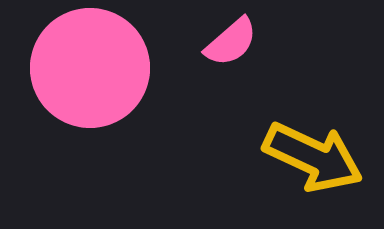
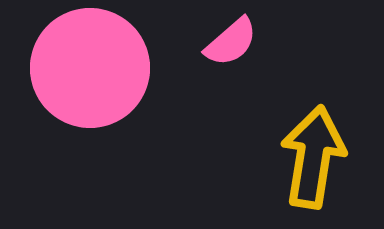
yellow arrow: rotated 106 degrees counterclockwise
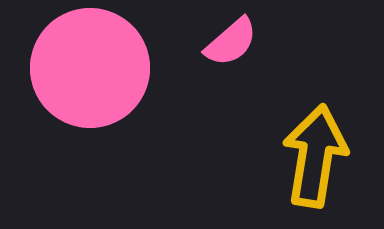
yellow arrow: moved 2 px right, 1 px up
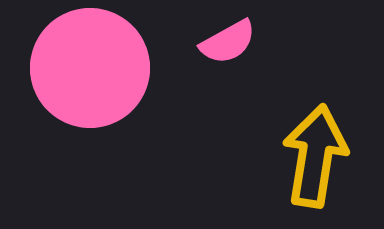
pink semicircle: moved 3 px left; rotated 12 degrees clockwise
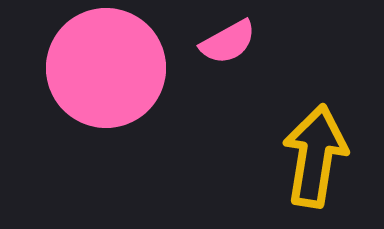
pink circle: moved 16 px right
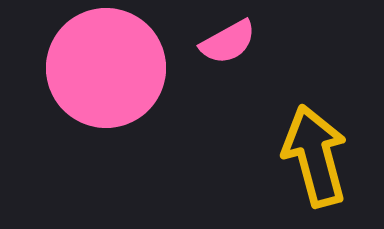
yellow arrow: rotated 24 degrees counterclockwise
